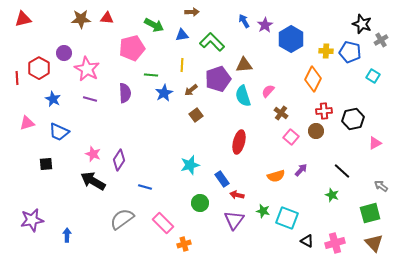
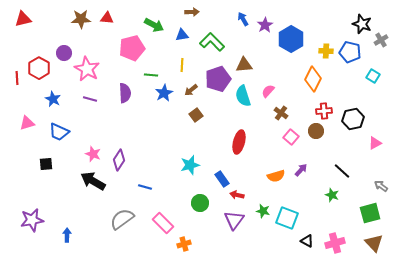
blue arrow at (244, 21): moved 1 px left, 2 px up
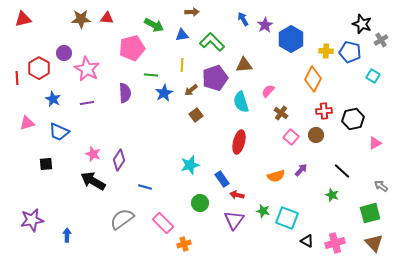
purple pentagon at (218, 79): moved 3 px left, 1 px up
cyan semicircle at (243, 96): moved 2 px left, 6 px down
purple line at (90, 99): moved 3 px left, 4 px down; rotated 24 degrees counterclockwise
brown circle at (316, 131): moved 4 px down
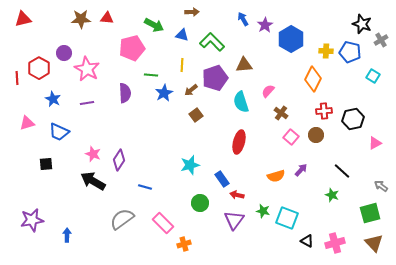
blue triangle at (182, 35): rotated 24 degrees clockwise
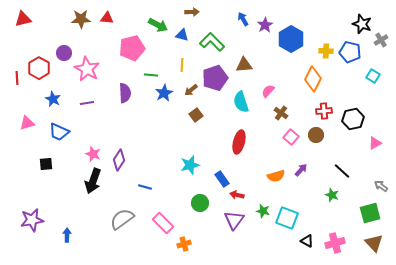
green arrow at (154, 25): moved 4 px right
black arrow at (93, 181): rotated 100 degrees counterclockwise
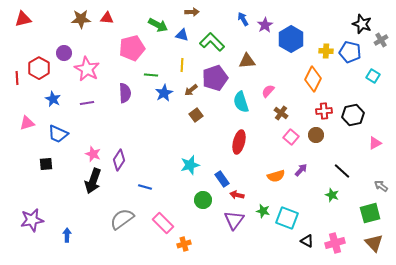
brown triangle at (244, 65): moved 3 px right, 4 px up
black hexagon at (353, 119): moved 4 px up
blue trapezoid at (59, 132): moved 1 px left, 2 px down
green circle at (200, 203): moved 3 px right, 3 px up
